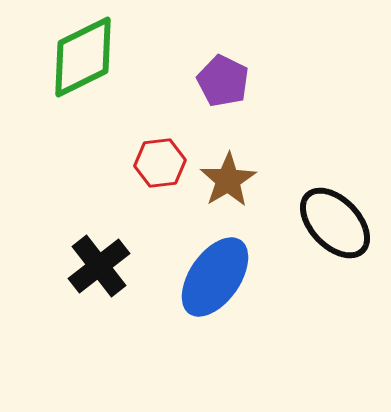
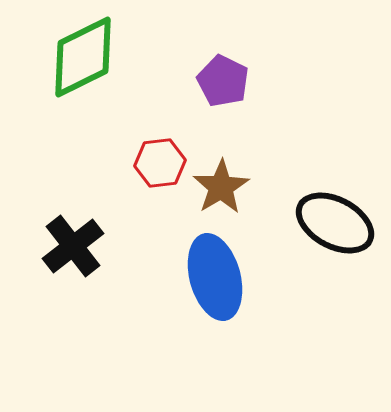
brown star: moved 7 px left, 7 px down
black ellipse: rotated 18 degrees counterclockwise
black cross: moved 26 px left, 20 px up
blue ellipse: rotated 50 degrees counterclockwise
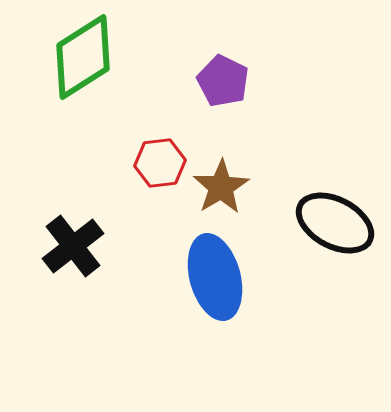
green diamond: rotated 6 degrees counterclockwise
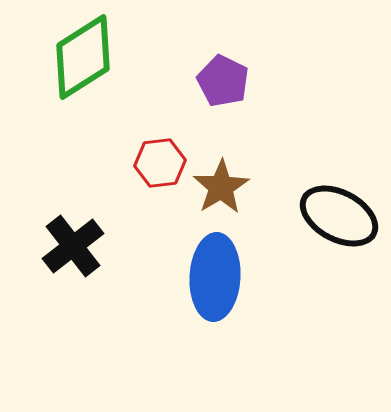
black ellipse: moved 4 px right, 7 px up
blue ellipse: rotated 18 degrees clockwise
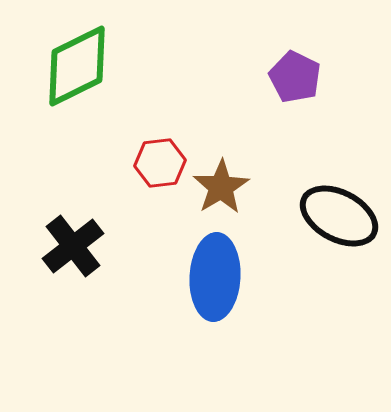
green diamond: moved 6 px left, 9 px down; rotated 6 degrees clockwise
purple pentagon: moved 72 px right, 4 px up
